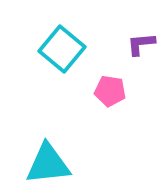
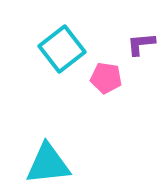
cyan square: rotated 12 degrees clockwise
pink pentagon: moved 4 px left, 13 px up
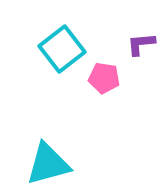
pink pentagon: moved 2 px left
cyan triangle: rotated 9 degrees counterclockwise
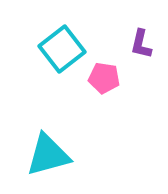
purple L-shape: rotated 72 degrees counterclockwise
cyan triangle: moved 9 px up
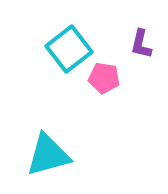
cyan square: moved 7 px right
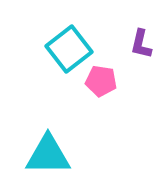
pink pentagon: moved 3 px left, 3 px down
cyan triangle: rotated 15 degrees clockwise
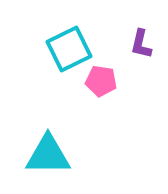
cyan square: rotated 12 degrees clockwise
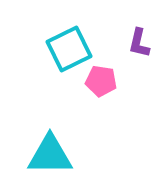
purple L-shape: moved 2 px left, 1 px up
cyan triangle: moved 2 px right
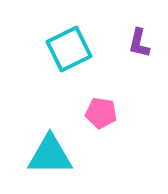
pink pentagon: moved 32 px down
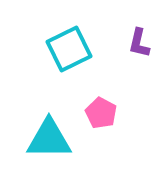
pink pentagon: rotated 20 degrees clockwise
cyan triangle: moved 1 px left, 16 px up
